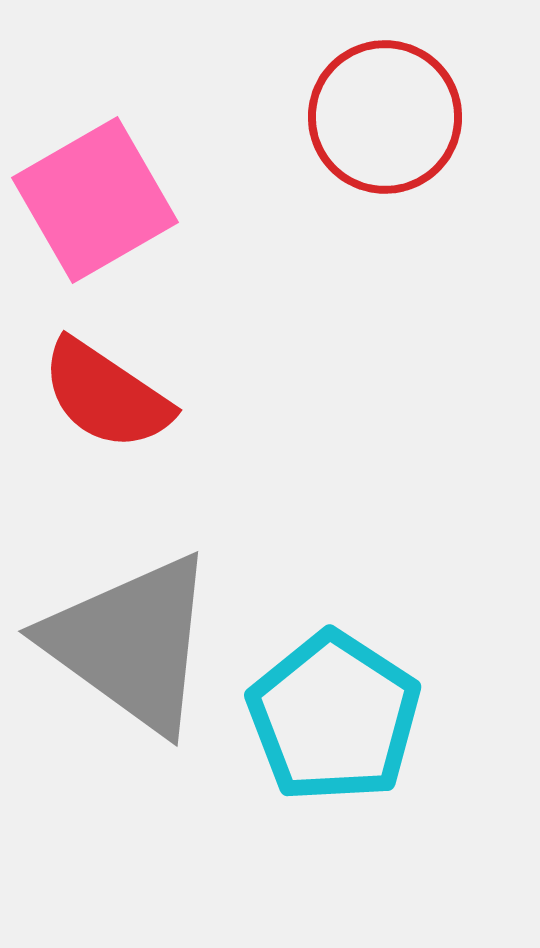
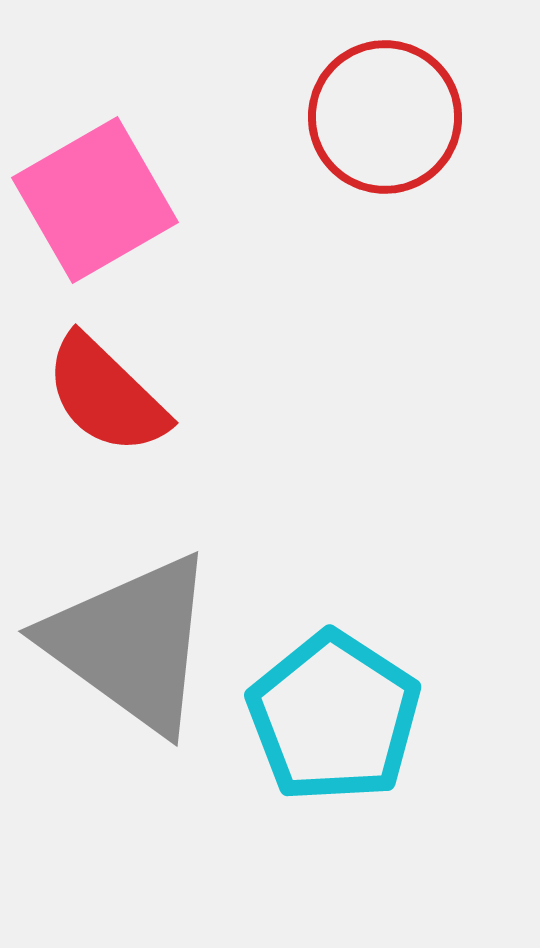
red semicircle: rotated 10 degrees clockwise
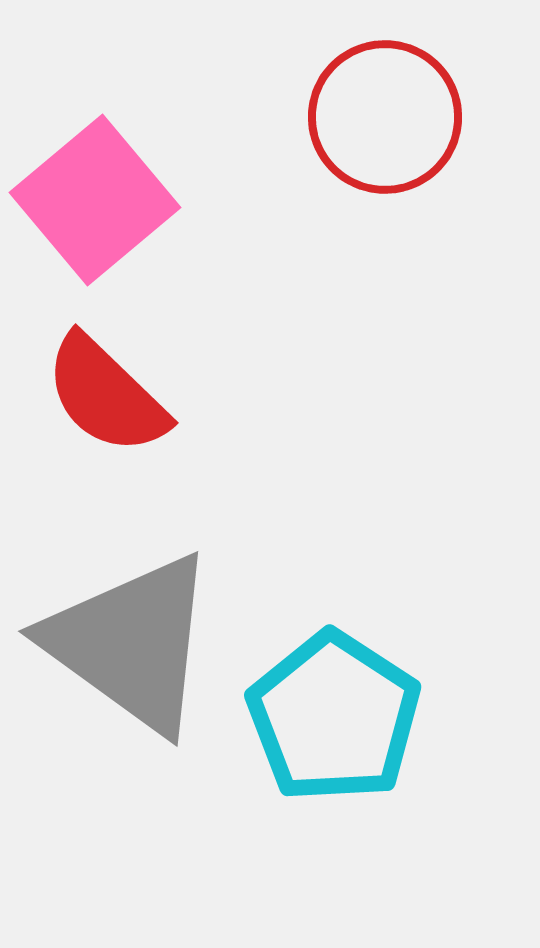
pink square: rotated 10 degrees counterclockwise
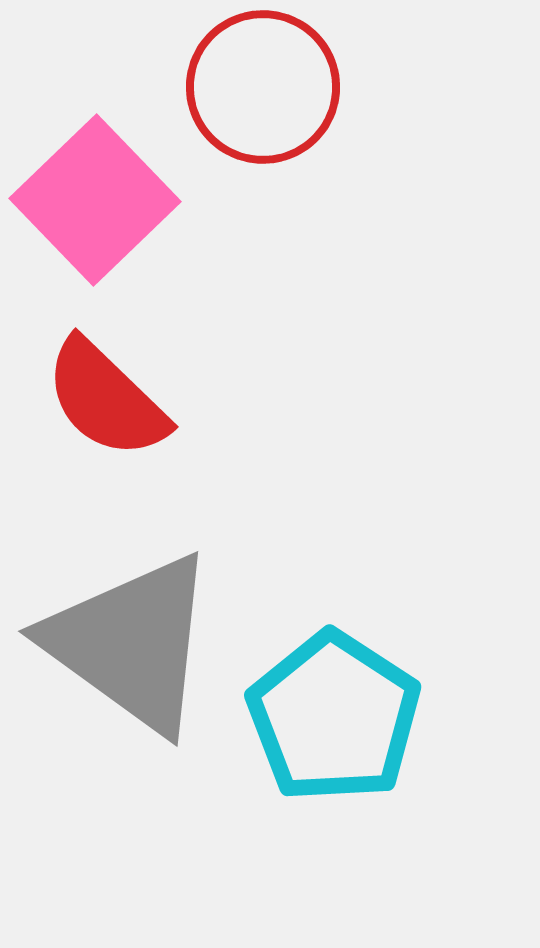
red circle: moved 122 px left, 30 px up
pink square: rotated 4 degrees counterclockwise
red semicircle: moved 4 px down
